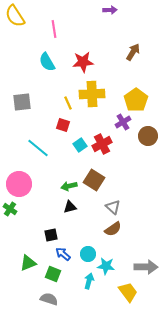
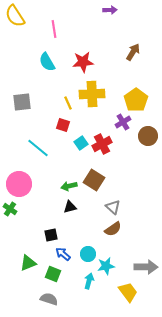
cyan square: moved 1 px right, 2 px up
cyan star: rotated 18 degrees counterclockwise
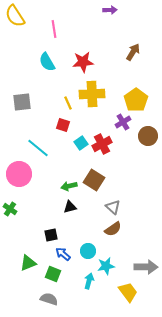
pink circle: moved 10 px up
cyan circle: moved 3 px up
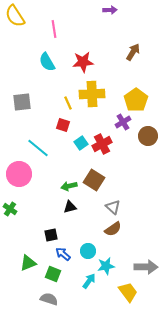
cyan arrow: rotated 21 degrees clockwise
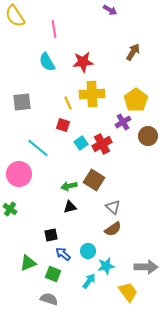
purple arrow: rotated 32 degrees clockwise
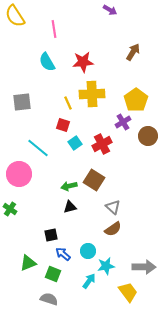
cyan square: moved 6 px left
gray arrow: moved 2 px left
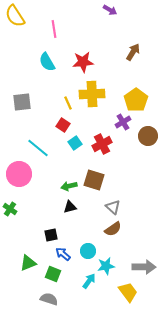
red square: rotated 16 degrees clockwise
brown square: rotated 15 degrees counterclockwise
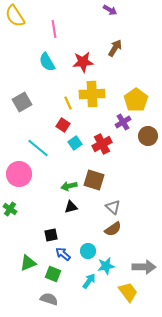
brown arrow: moved 18 px left, 4 px up
gray square: rotated 24 degrees counterclockwise
black triangle: moved 1 px right
